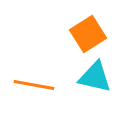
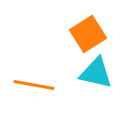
cyan triangle: moved 1 px right, 4 px up
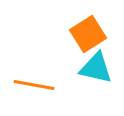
cyan triangle: moved 5 px up
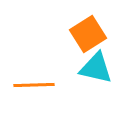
orange line: rotated 12 degrees counterclockwise
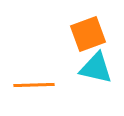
orange square: rotated 12 degrees clockwise
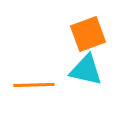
cyan triangle: moved 10 px left, 2 px down
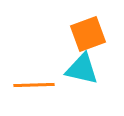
cyan triangle: moved 4 px left, 1 px up
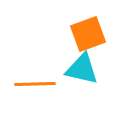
orange line: moved 1 px right, 1 px up
